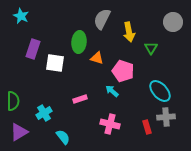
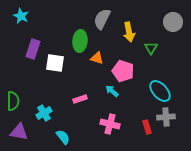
green ellipse: moved 1 px right, 1 px up
purple triangle: rotated 42 degrees clockwise
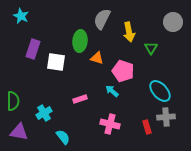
white square: moved 1 px right, 1 px up
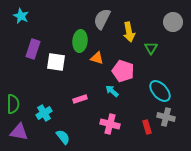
green semicircle: moved 3 px down
gray cross: rotated 18 degrees clockwise
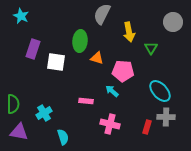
gray semicircle: moved 5 px up
pink pentagon: rotated 15 degrees counterclockwise
pink rectangle: moved 6 px right, 2 px down; rotated 24 degrees clockwise
gray cross: rotated 12 degrees counterclockwise
red rectangle: rotated 32 degrees clockwise
cyan semicircle: rotated 21 degrees clockwise
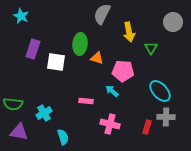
green ellipse: moved 3 px down
green semicircle: rotated 96 degrees clockwise
